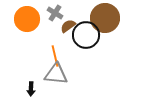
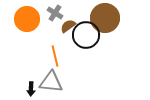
gray triangle: moved 5 px left, 8 px down
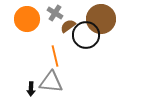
brown circle: moved 4 px left, 1 px down
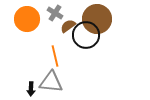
brown circle: moved 4 px left
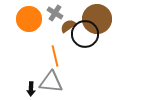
orange circle: moved 2 px right
black circle: moved 1 px left, 1 px up
